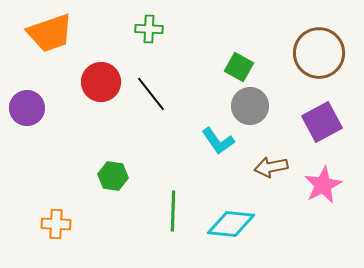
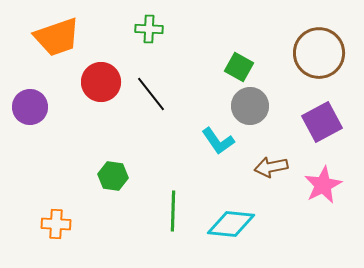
orange trapezoid: moved 7 px right, 4 px down
purple circle: moved 3 px right, 1 px up
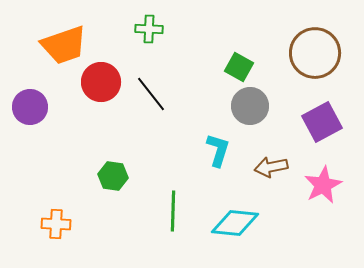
orange trapezoid: moved 7 px right, 8 px down
brown circle: moved 4 px left
cyan L-shape: moved 9 px down; rotated 128 degrees counterclockwise
cyan diamond: moved 4 px right, 1 px up
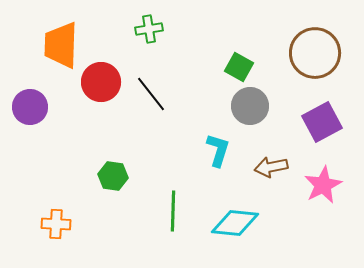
green cross: rotated 12 degrees counterclockwise
orange trapezoid: moved 3 px left; rotated 111 degrees clockwise
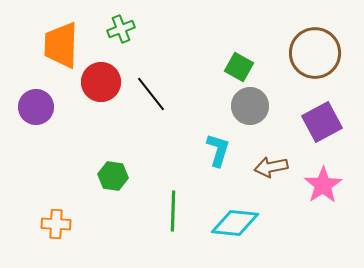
green cross: moved 28 px left; rotated 12 degrees counterclockwise
purple circle: moved 6 px right
pink star: rotated 6 degrees counterclockwise
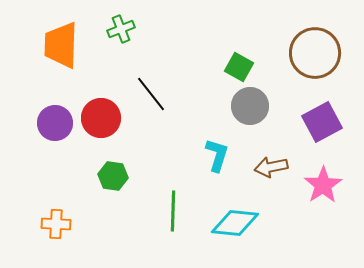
red circle: moved 36 px down
purple circle: moved 19 px right, 16 px down
cyan L-shape: moved 1 px left, 5 px down
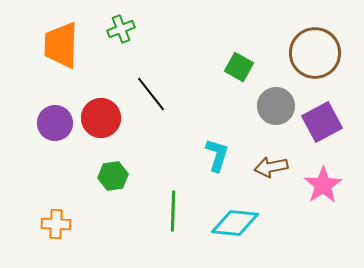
gray circle: moved 26 px right
green hexagon: rotated 16 degrees counterclockwise
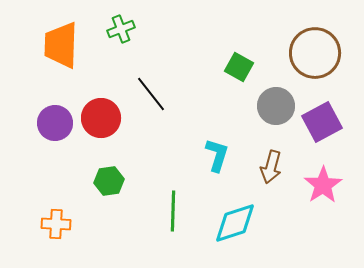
brown arrow: rotated 64 degrees counterclockwise
green hexagon: moved 4 px left, 5 px down
cyan diamond: rotated 24 degrees counterclockwise
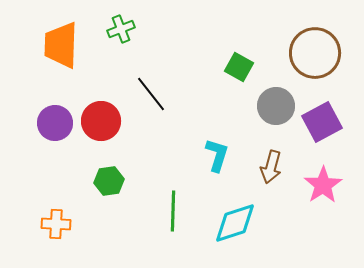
red circle: moved 3 px down
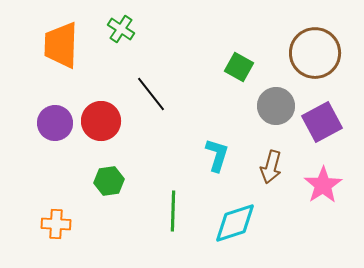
green cross: rotated 36 degrees counterclockwise
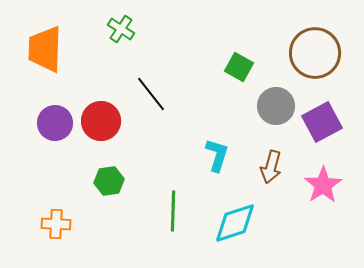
orange trapezoid: moved 16 px left, 4 px down
